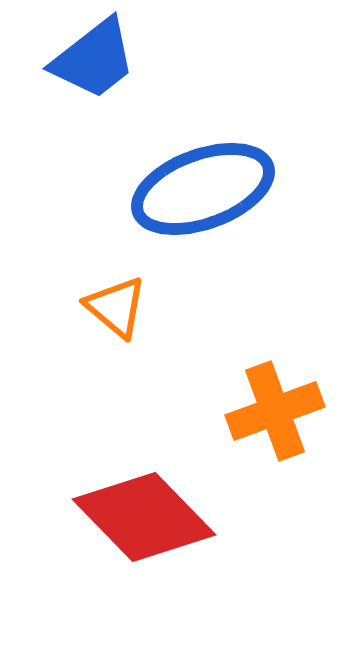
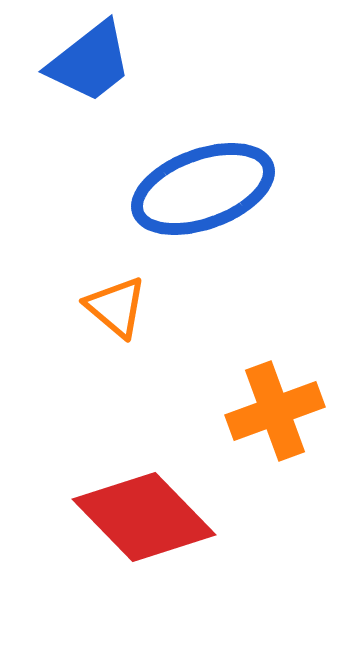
blue trapezoid: moved 4 px left, 3 px down
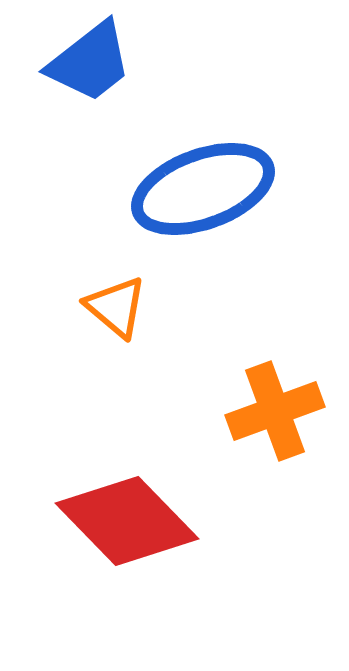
red diamond: moved 17 px left, 4 px down
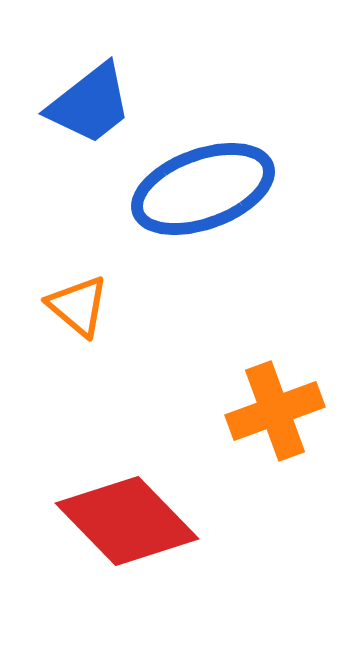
blue trapezoid: moved 42 px down
orange triangle: moved 38 px left, 1 px up
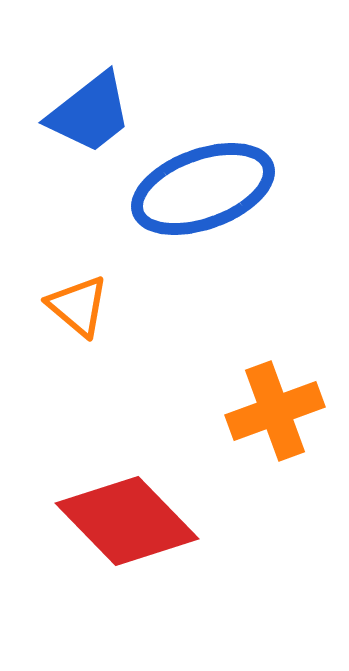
blue trapezoid: moved 9 px down
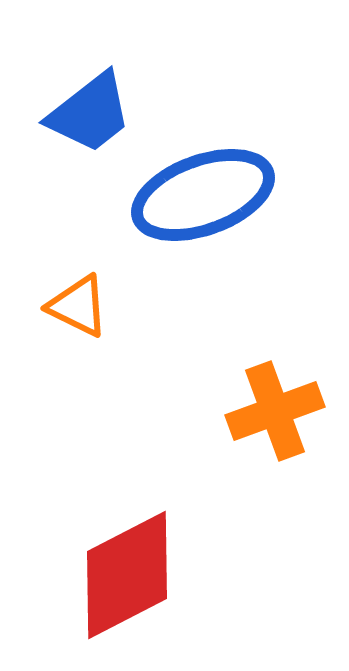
blue ellipse: moved 6 px down
orange triangle: rotated 14 degrees counterclockwise
red diamond: moved 54 px down; rotated 73 degrees counterclockwise
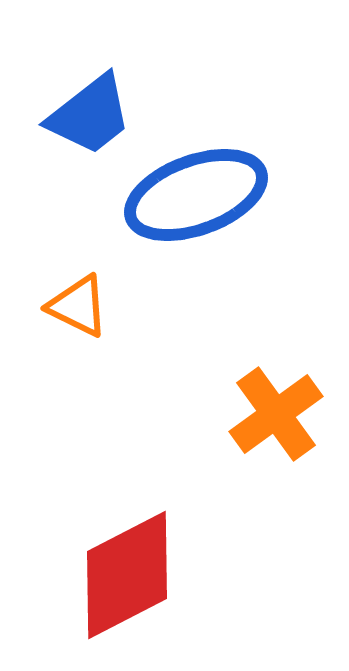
blue trapezoid: moved 2 px down
blue ellipse: moved 7 px left
orange cross: moved 1 px right, 3 px down; rotated 16 degrees counterclockwise
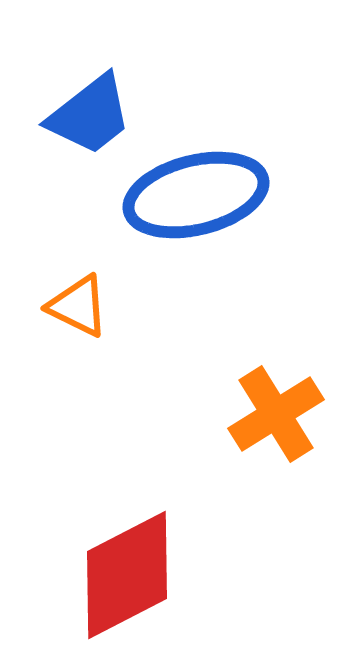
blue ellipse: rotated 6 degrees clockwise
orange cross: rotated 4 degrees clockwise
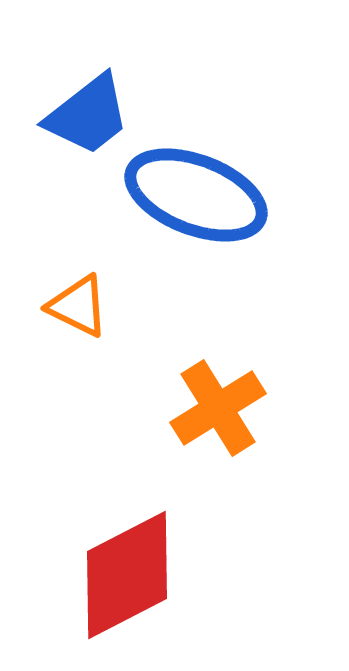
blue trapezoid: moved 2 px left
blue ellipse: rotated 35 degrees clockwise
orange cross: moved 58 px left, 6 px up
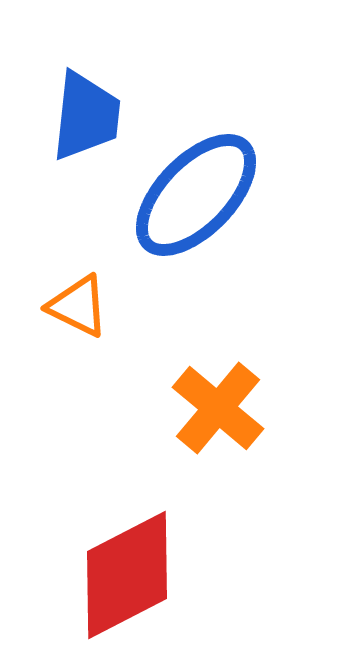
blue trapezoid: moved 2 px left, 1 px down; rotated 46 degrees counterclockwise
blue ellipse: rotated 67 degrees counterclockwise
orange cross: rotated 18 degrees counterclockwise
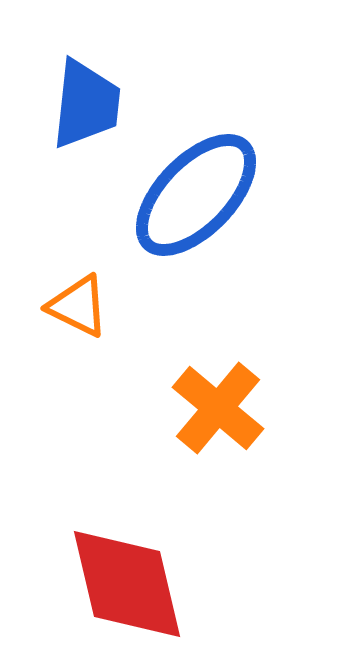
blue trapezoid: moved 12 px up
red diamond: moved 9 px down; rotated 76 degrees counterclockwise
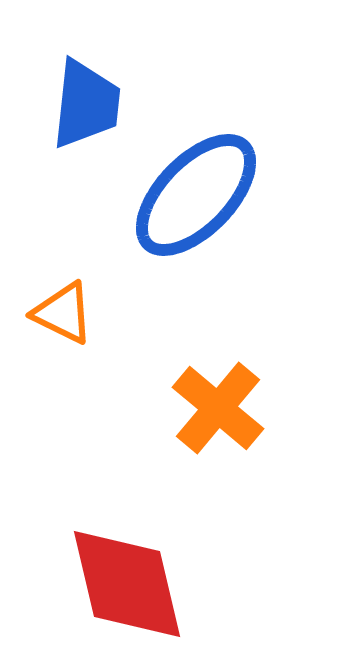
orange triangle: moved 15 px left, 7 px down
